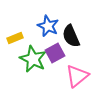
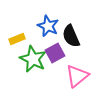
yellow rectangle: moved 2 px right, 1 px down
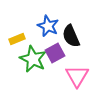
pink triangle: rotated 20 degrees counterclockwise
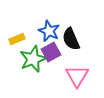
blue star: moved 1 px right, 5 px down
black semicircle: moved 3 px down
purple square: moved 4 px left, 1 px up
green star: rotated 24 degrees clockwise
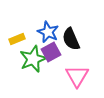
blue star: moved 1 px left, 1 px down
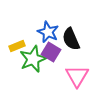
yellow rectangle: moved 7 px down
purple square: rotated 30 degrees counterclockwise
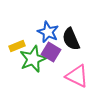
pink triangle: rotated 35 degrees counterclockwise
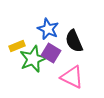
blue star: moved 3 px up
black semicircle: moved 3 px right, 2 px down
purple square: moved 1 px down
pink triangle: moved 5 px left, 1 px down
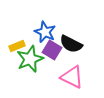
blue star: moved 3 px left, 3 px down
black semicircle: moved 3 px left, 3 px down; rotated 40 degrees counterclockwise
purple square: moved 1 px right, 3 px up
green star: moved 3 px left
